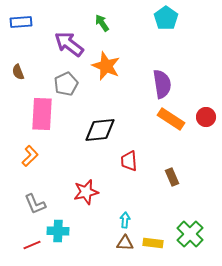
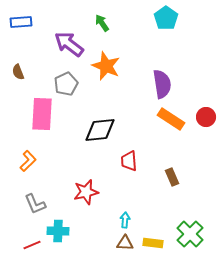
orange L-shape: moved 2 px left, 5 px down
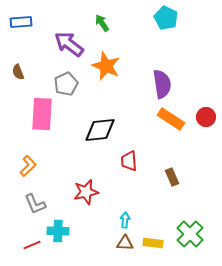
cyan pentagon: rotated 10 degrees counterclockwise
orange L-shape: moved 5 px down
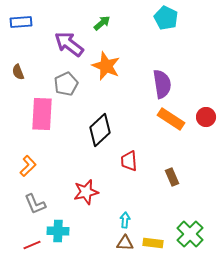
green arrow: rotated 84 degrees clockwise
black diamond: rotated 36 degrees counterclockwise
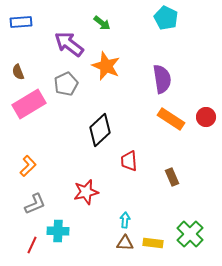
green arrow: rotated 78 degrees clockwise
purple semicircle: moved 5 px up
pink rectangle: moved 13 px left, 10 px up; rotated 56 degrees clockwise
gray L-shape: rotated 90 degrees counterclockwise
red line: rotated 42 degrees counterclockwise
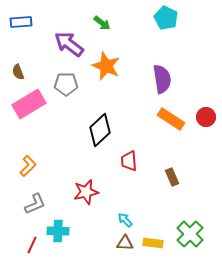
gray pentagon: rotated 25 degrees clockwise
cyan arrow: rotated 49 degrees counterclockwise
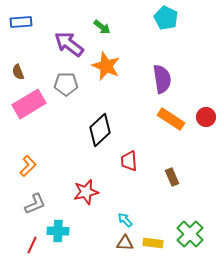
green arrow: moved 4 px down
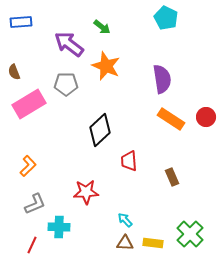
brown semicircle: moved 4 px left
red star: rotated 10 degrees clockwise
cyan cross: moved 1 px right, 4 px up
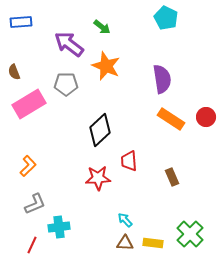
red star: moved 12 px right, 14 px up
cyan cross: rotated 10 degrees counterclockwise
